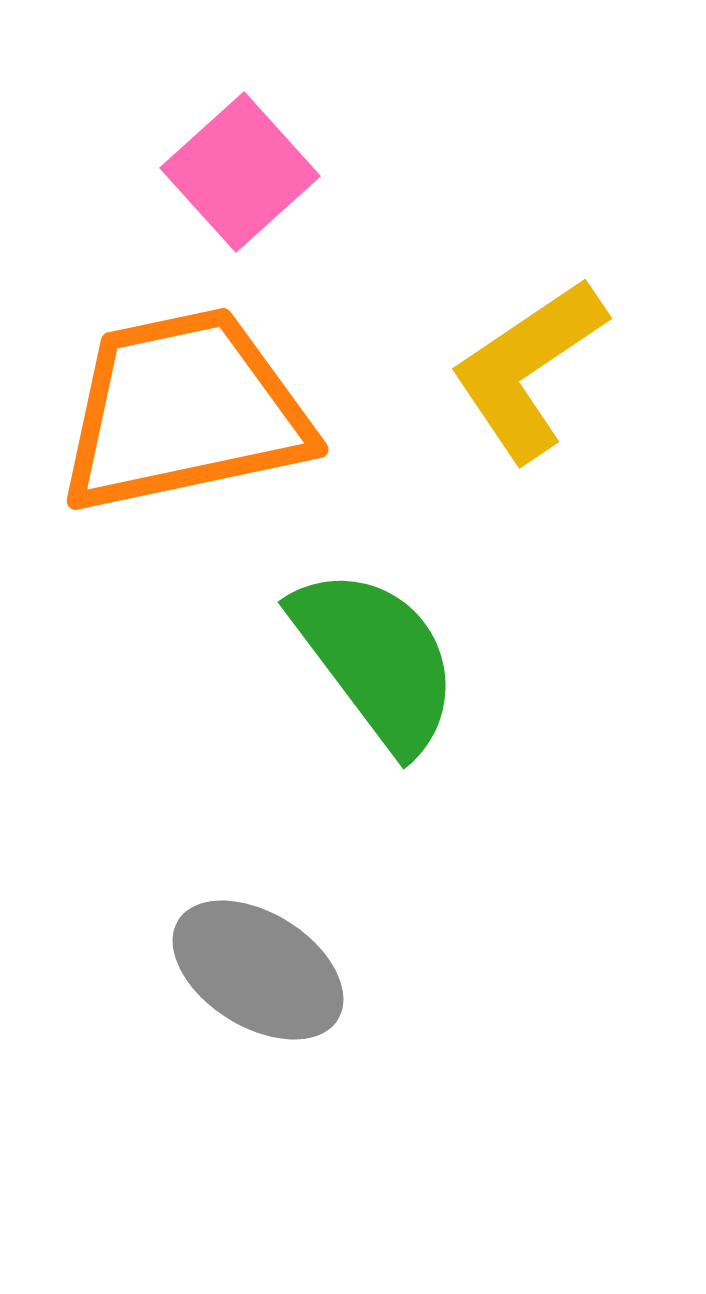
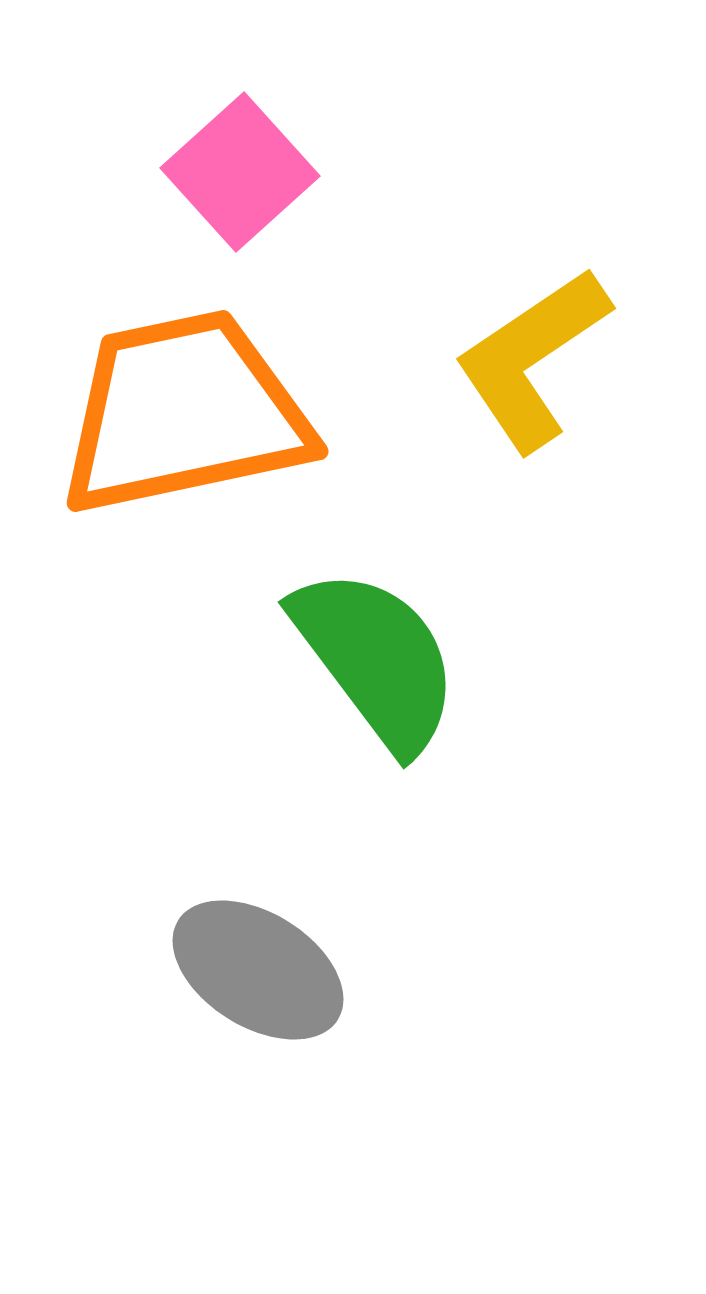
yellow L-shape: moved 4 px right, 10 px up
orange trapezoid: moved 2 px down
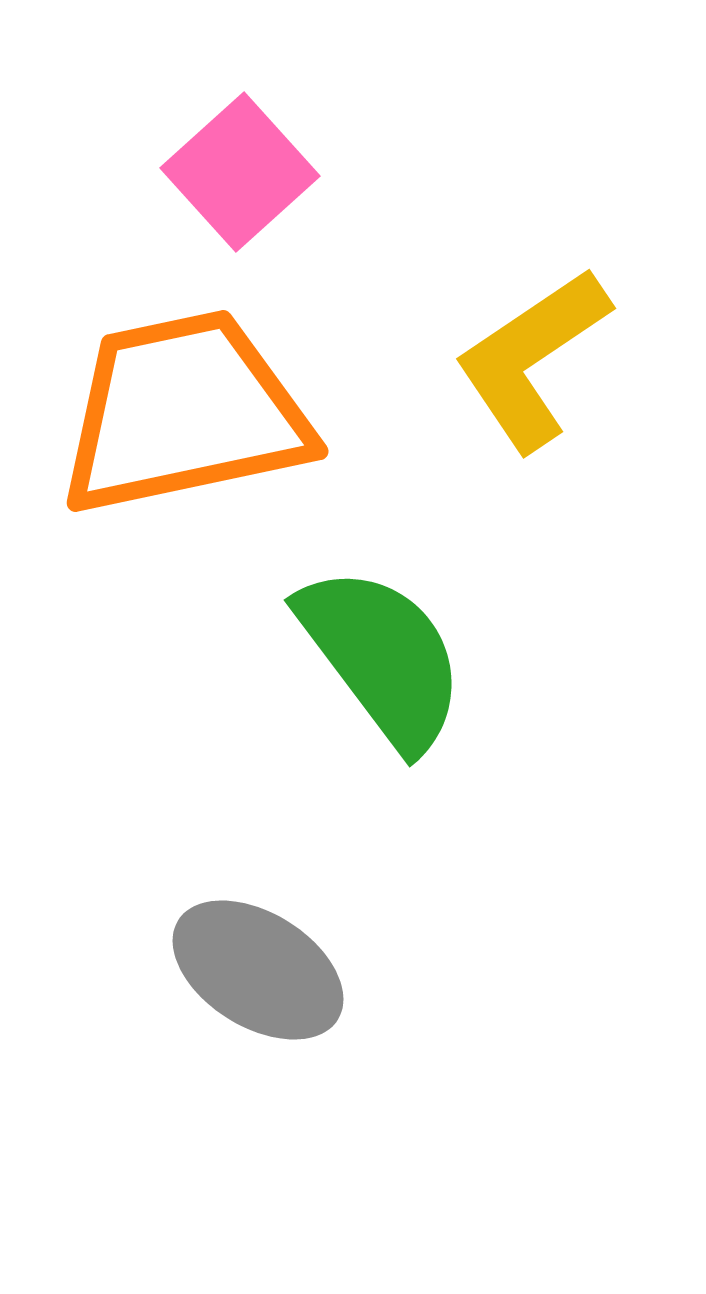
green semicircle: moved 6 px right, 2 px up
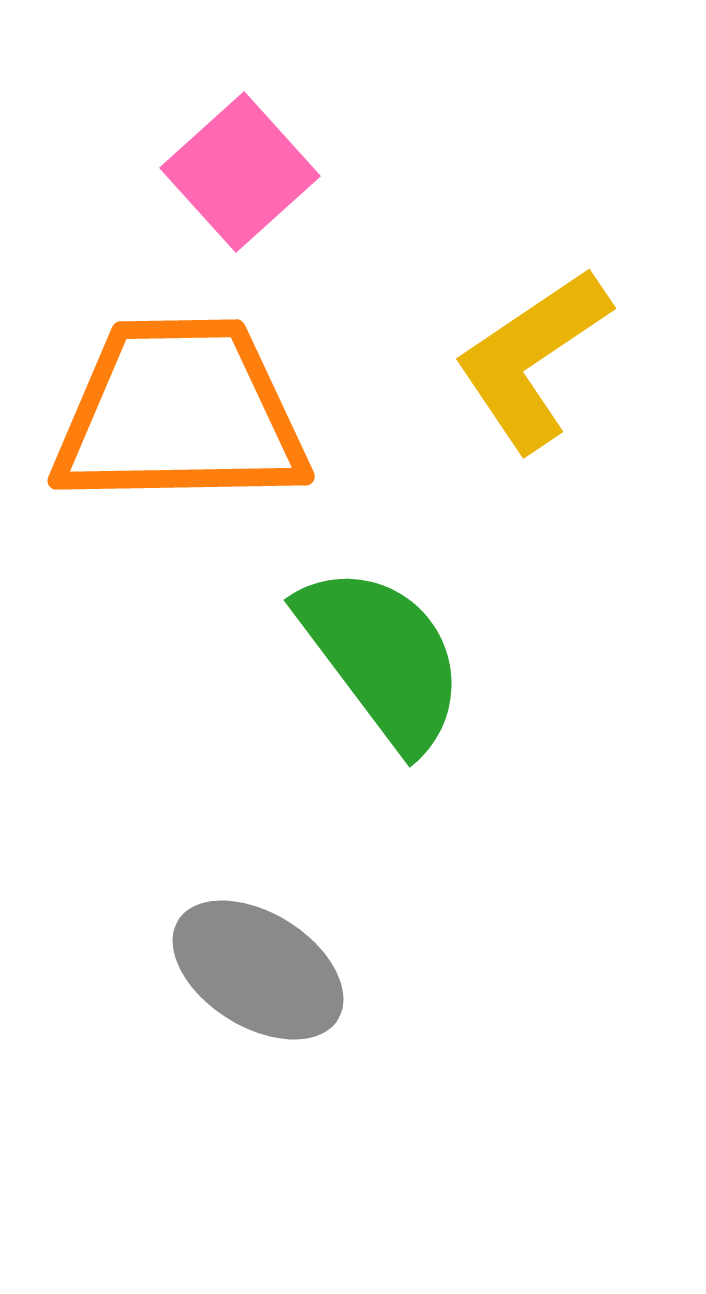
orange trapezoid: moved 4 px left; rotated 11 degrees clockwise
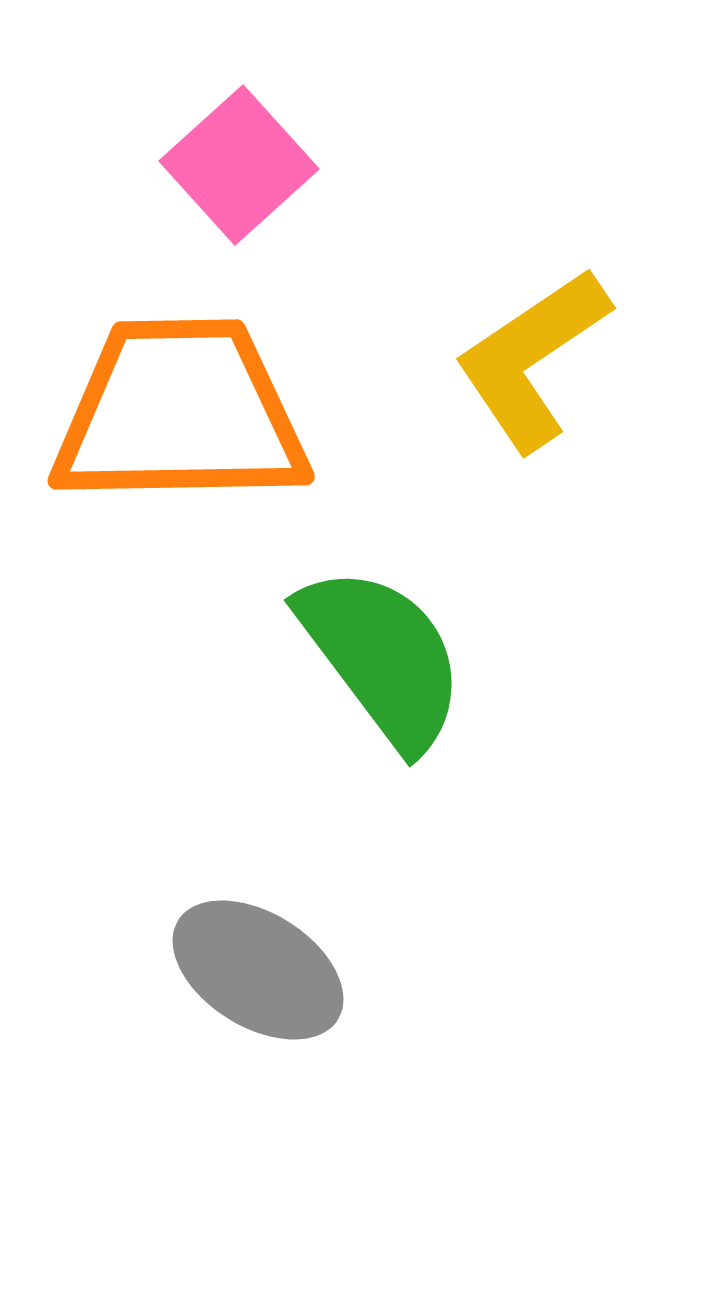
pink square: moved 1 px left, 7 px up
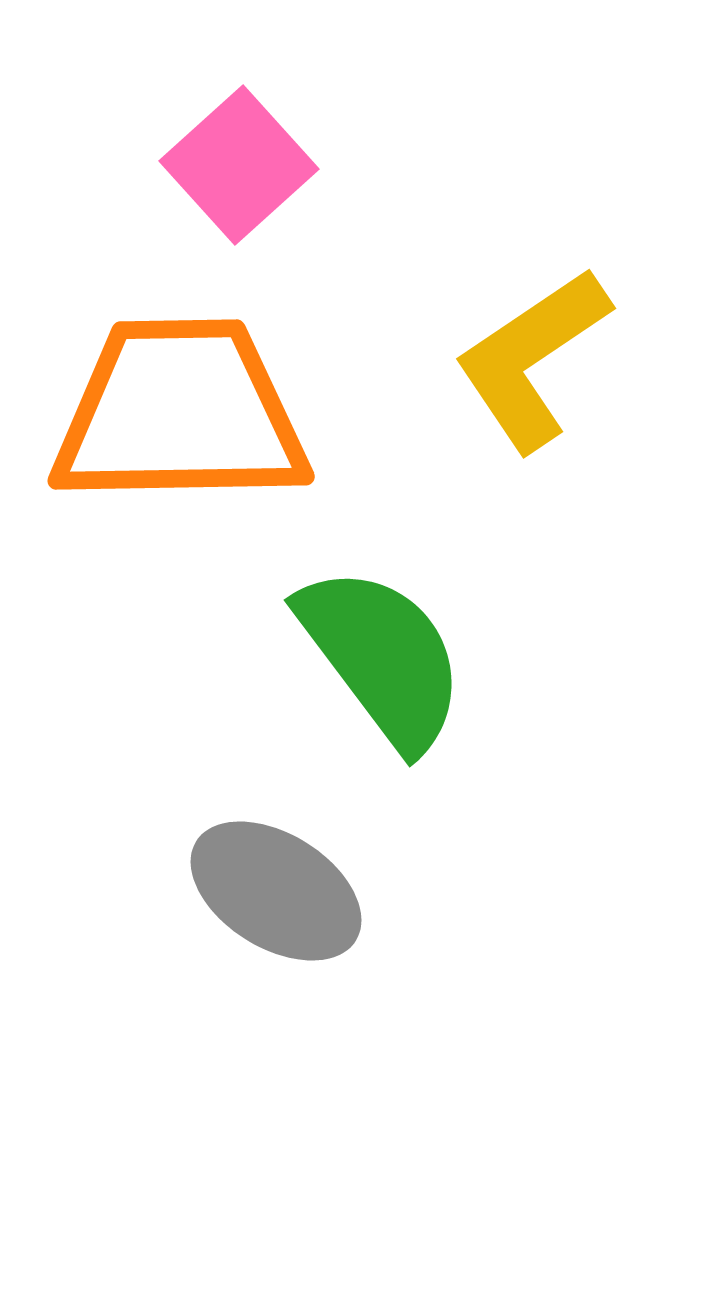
gray ellipse: moved 18 px right, 79 px up
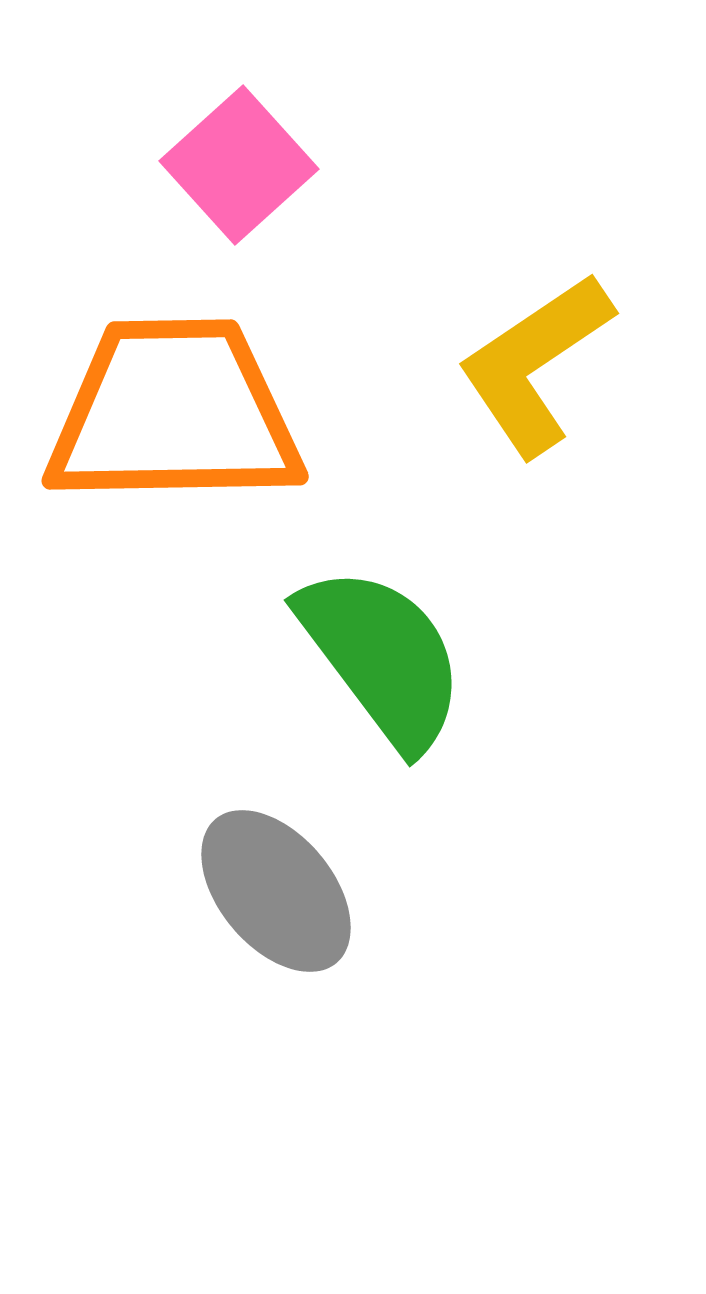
yellow L-shape: moved 3 px right, 5 px down
orange trapezoid: moved 6 px left
gray ellipse: rotated 18 degrees clockwise
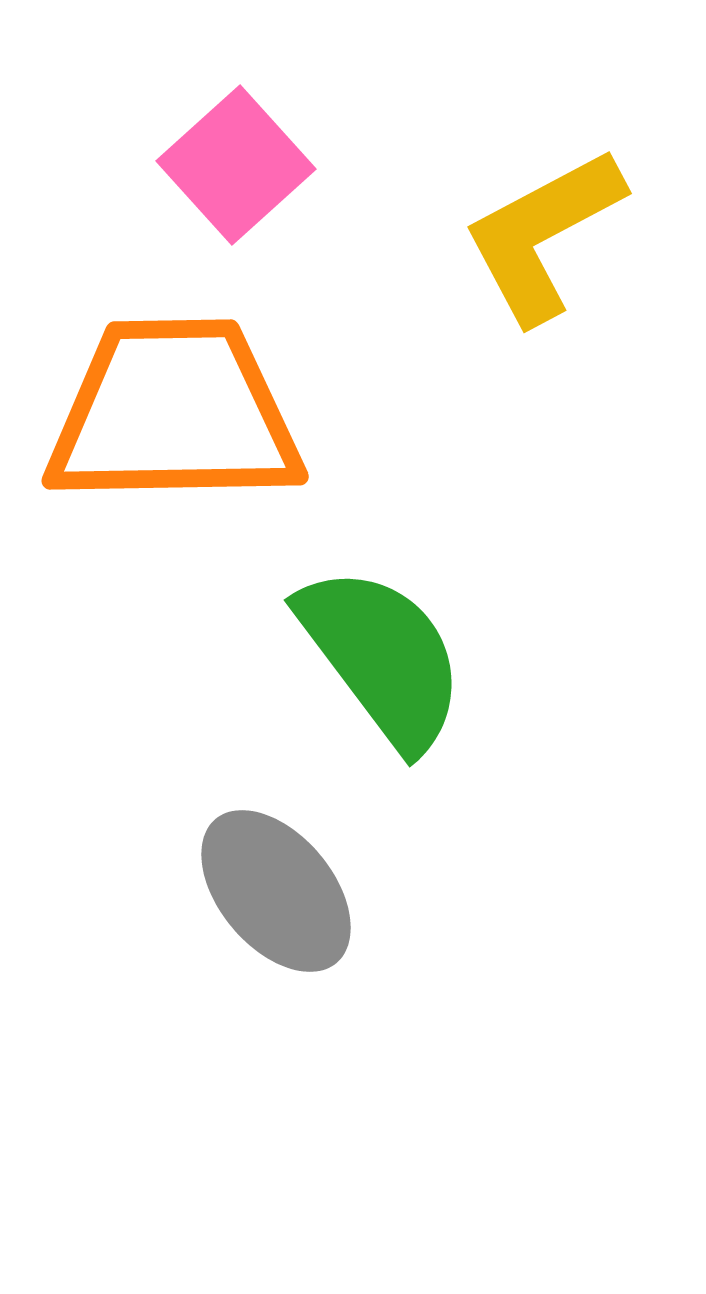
pink square: moved 3 px left
yellow L-shape: moved 8 px right, 129 px up; rotated 6 degrees clockwise
